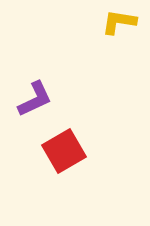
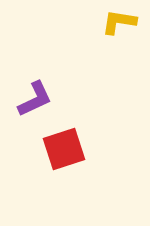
red square: moved 2 px up; rotated 12 degrees clockwise
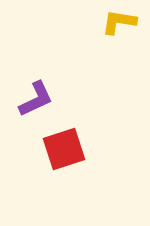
purple L-shape: moved 1 px right
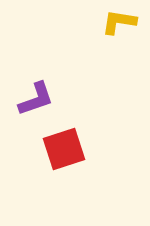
purple L-shape: rotated 6 degrees clockwise
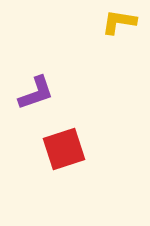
purple L-shape: moved 6 px up
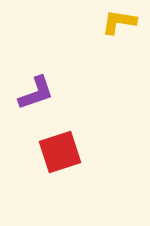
red square: moved 4 px left, 3 px down
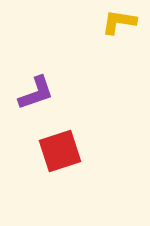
red square: moved 1 px up
